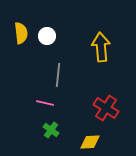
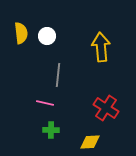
green cross: rotated 35 degrees counterclockwise
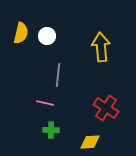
yellow semicircle: rotated 20 degrees clockwise
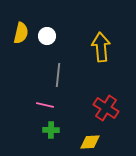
pink line: moved 2 px down
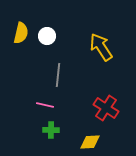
yellow arrow: rotated 28 degrees counterclockwise
